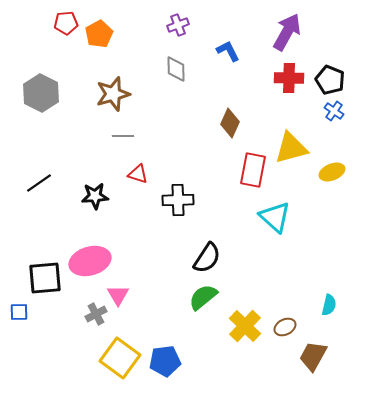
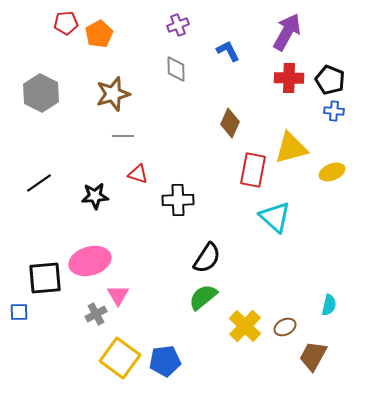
blue cross: rotated 30 degrees counterclockwise
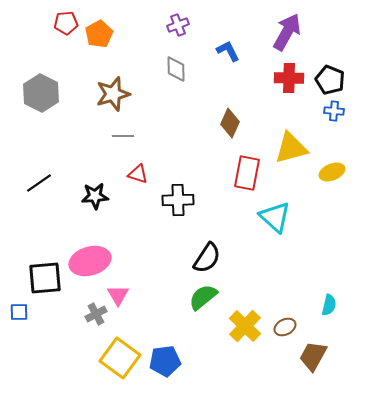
red rectangle: moved 6 px left, 3 px down
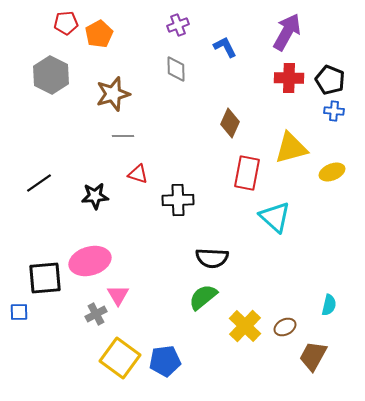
blue L-shape: moved 3 px left, 4 px up
gray hexagon: moved 10 px right, 18 px up
black semicircle: moved 5 px right; rotated 60 degrees clockwise
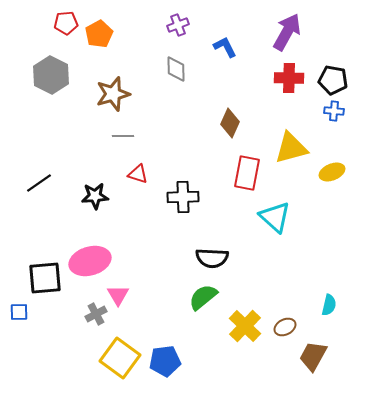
black pentagon: moved 3 px right; rotated 12 degrees counterclockwise
black cross: moved 5 px right, 3 px up
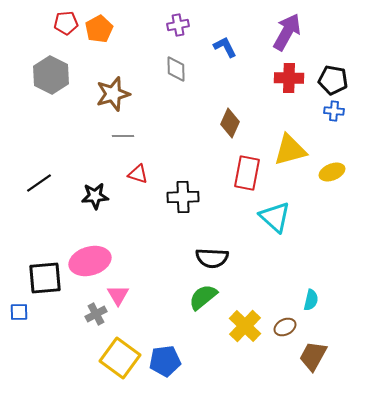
purple cross: rotated 10 degrees clockwise
orange pentagon: moved 5 px up
yellow triangle: moved 1 px left, 2 px down
cyan semicircle: moved 18 px left, 5 px up
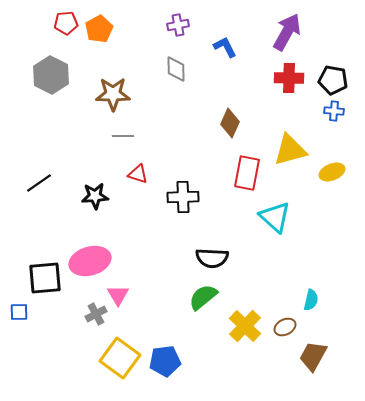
brown star: rotated 16 degrees clockwise
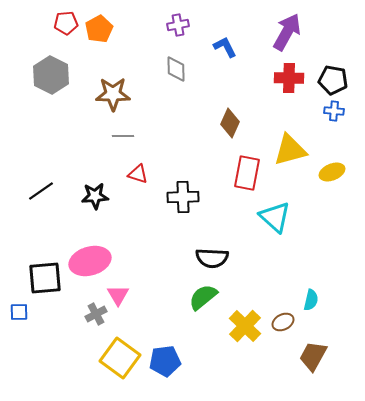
black line: moved 2 px right, 8 px down
brown ellipse: moved 2 px left, 5 px up
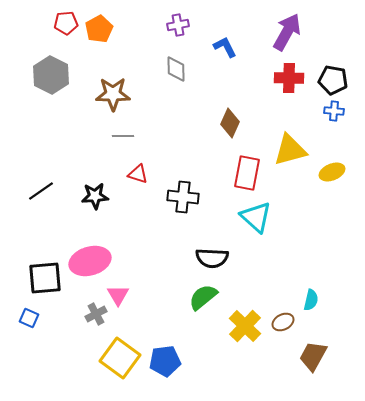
black cross: rotated 8 degrees clockwise
cyan triangle: moved 19 px left
blue square: moved 10 px right, 6 px down; rotated 24 degrees clockwise
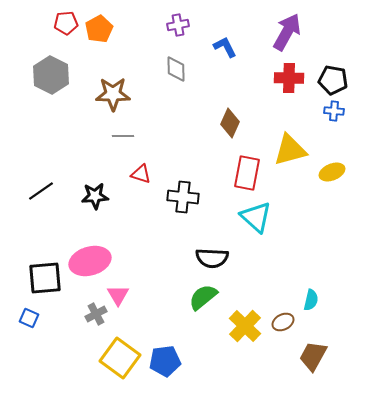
red triangle: moved 3 px right
